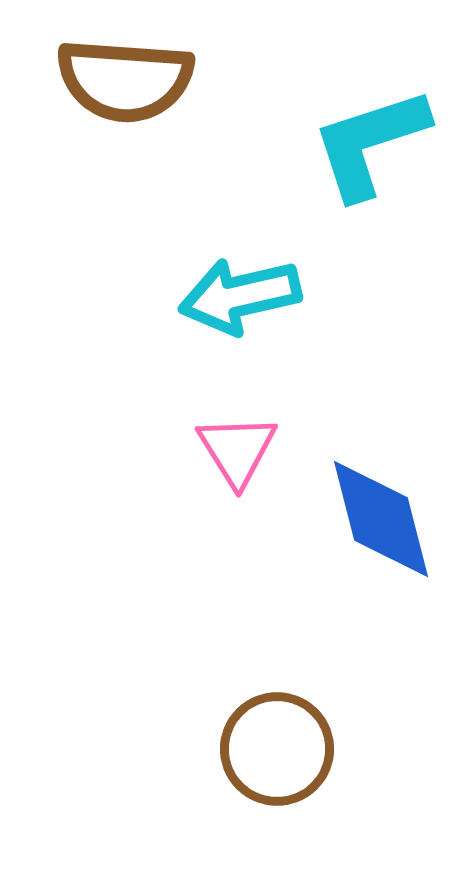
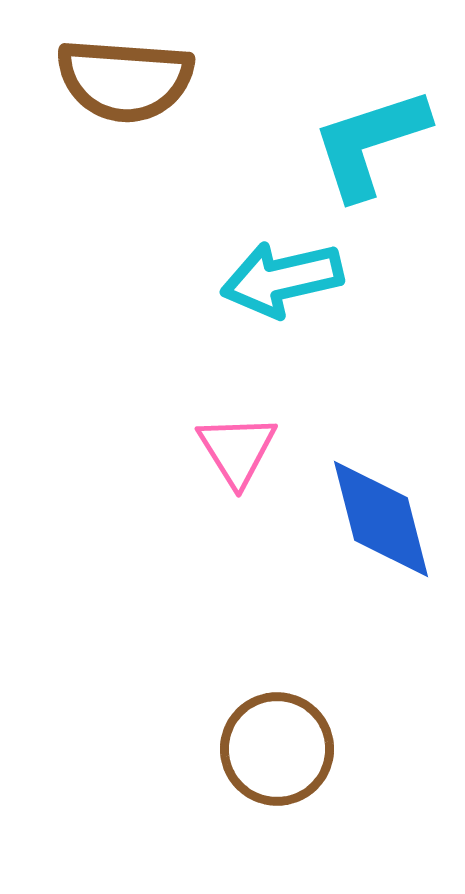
cyan arrow: moved 42 px right, 17 px up
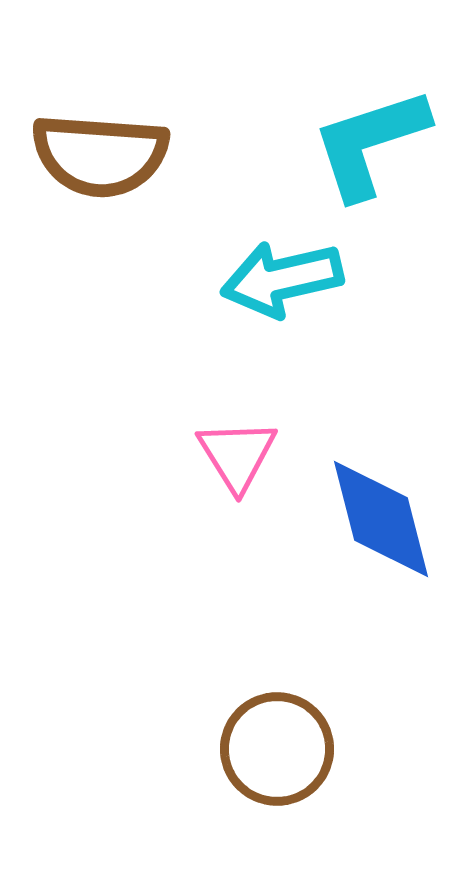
brown semicircle: moved 25 px left, 75 px down
pink triangle: moved 5 px down
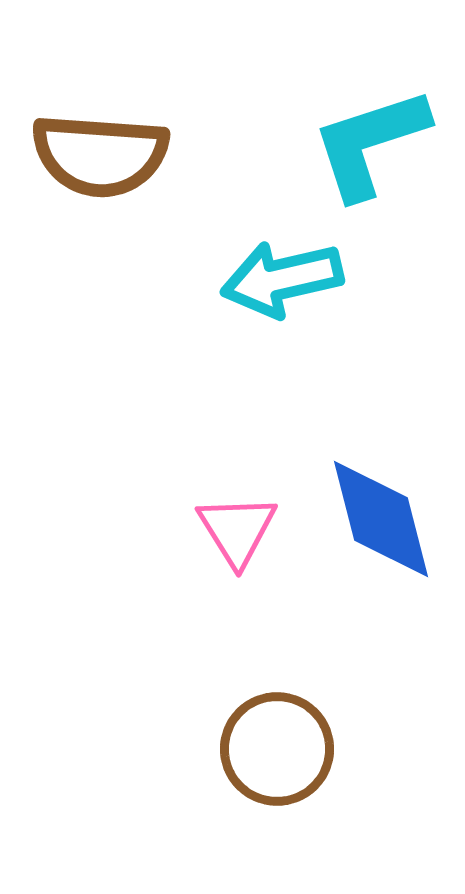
pink triangle: moved 75 px down
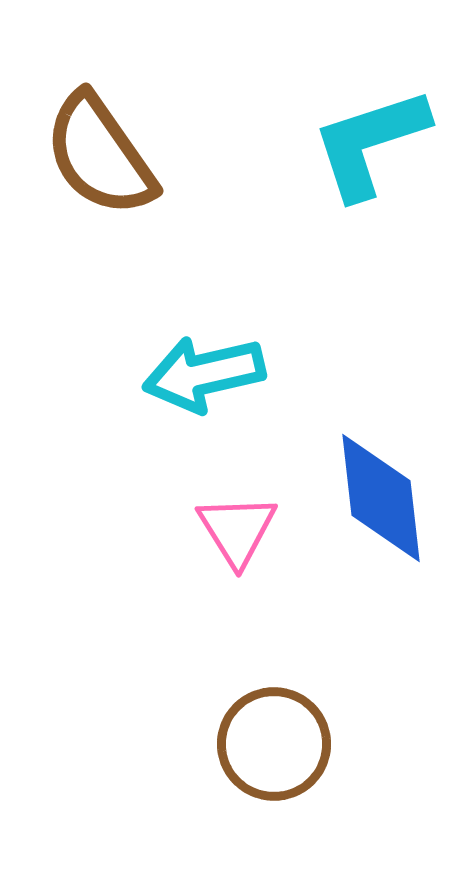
brown semicircle: rotated 51 degrees clockwise
cyan arrow: moved 78 px left, 95 px down
blue diamond: moved 21 px up; rotated 8 degrees clockwise
brown circle: moved 3 px left, 5 px up
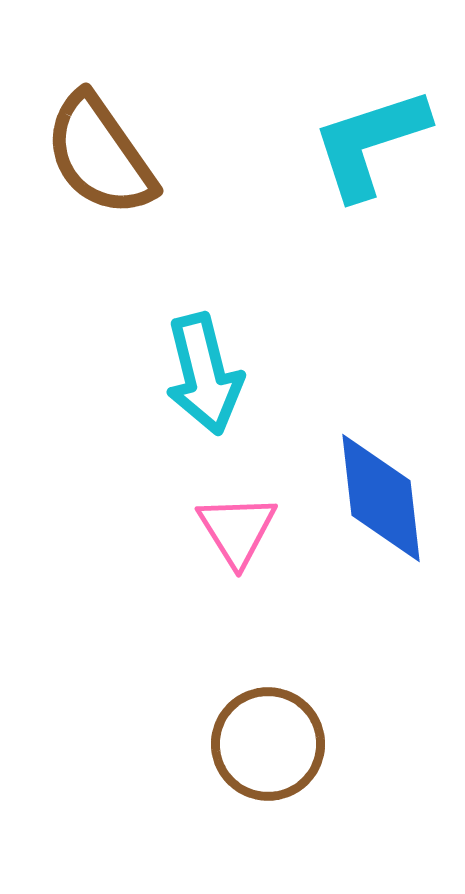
cyan arrow: rotated 91 degrees counterclockwise
brown circle: moved 6 px left
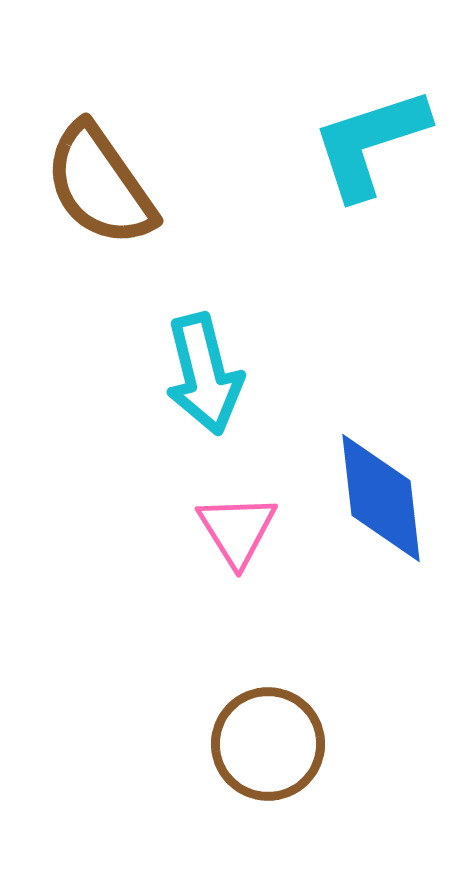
brown semicircle: moved 30 px down
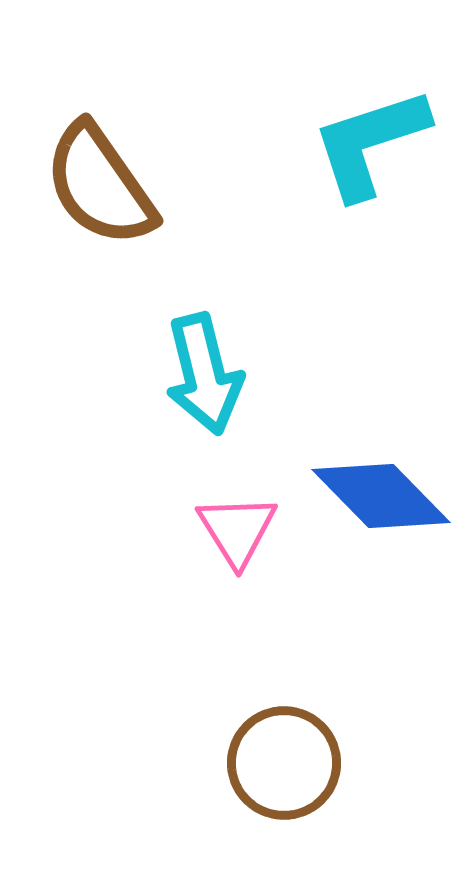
blue diamond: moved 2 px up; rotated 38 degrees counterclockwise
brown circle: moved 16 px right, 19 px down
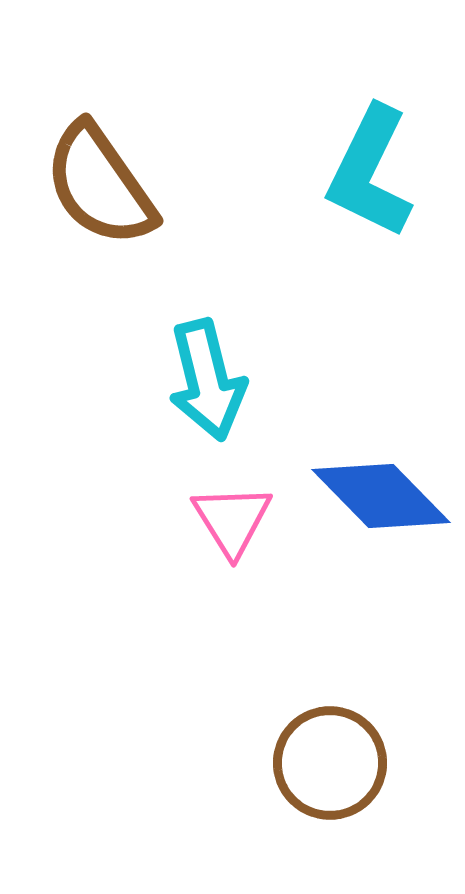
cyan L-shape: moved 29 px down; rotated 46 degrees counterclockwise
cyan arrow: moved 3 px right, 6 px down
pink triangle: moved 5 px left, 10 px up
brown circle: moved 46 px right
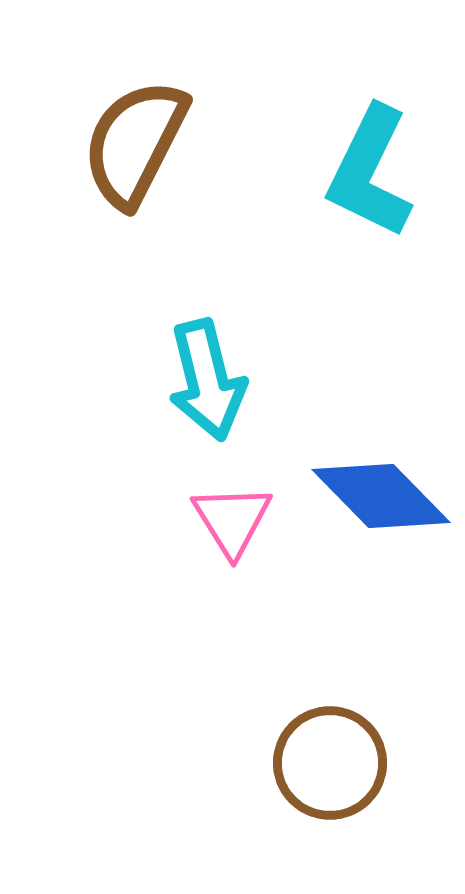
brown semicircle: moved 35 px right, 42 px up; rotated 62 degrees clockwise
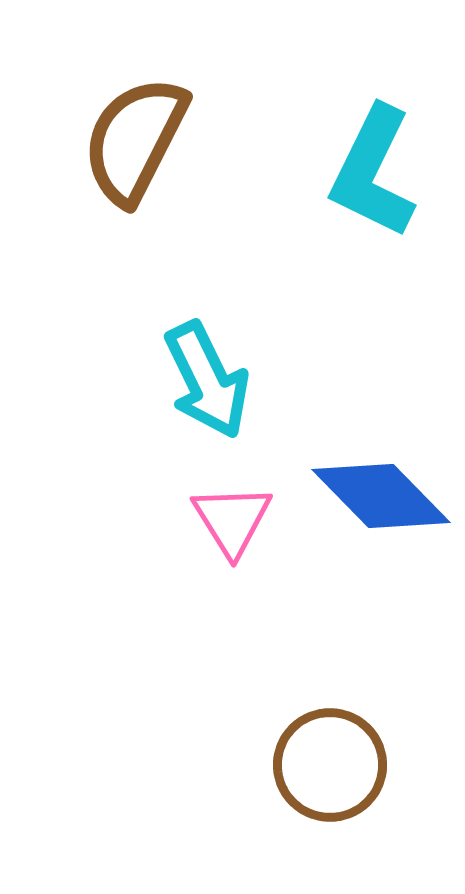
brown semicircle: moved 3 px up
cyan L-shape: moved 3 px right
cyan arrow: rotated 12 degrees counterclockwise
brown circle: moved 2 px down
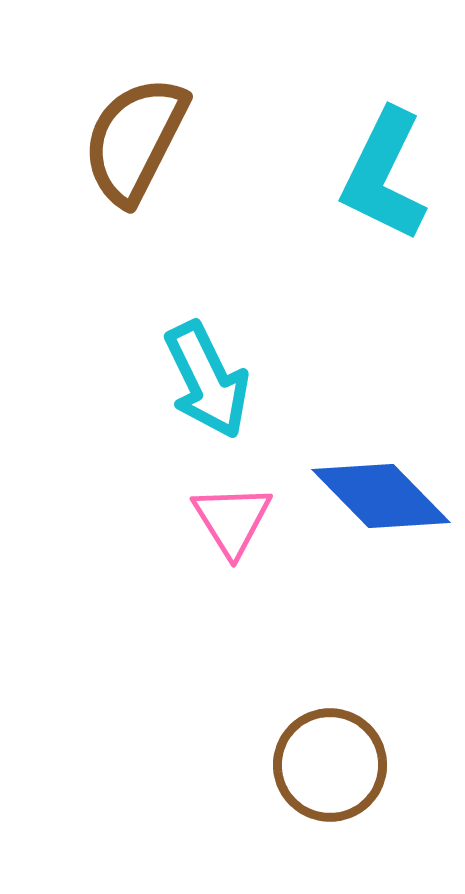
cyan L-shape: moved 11 px right, 3 px down
